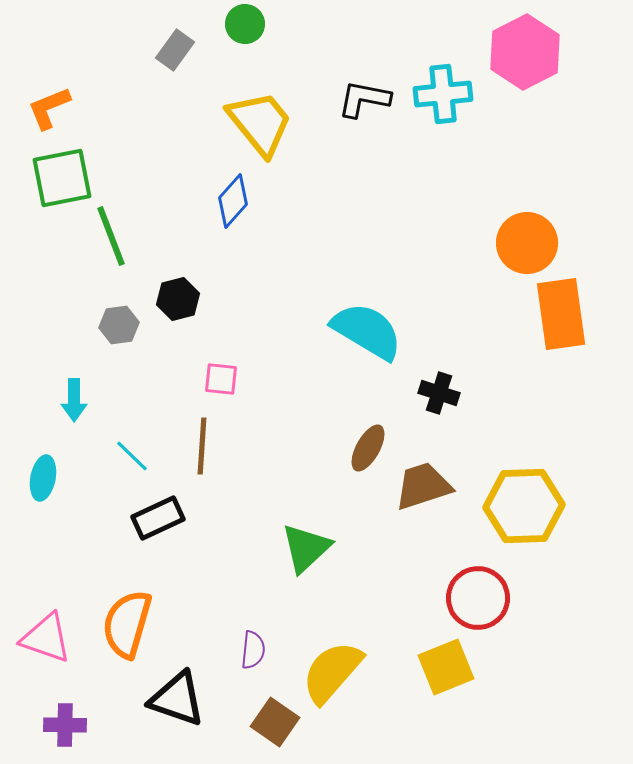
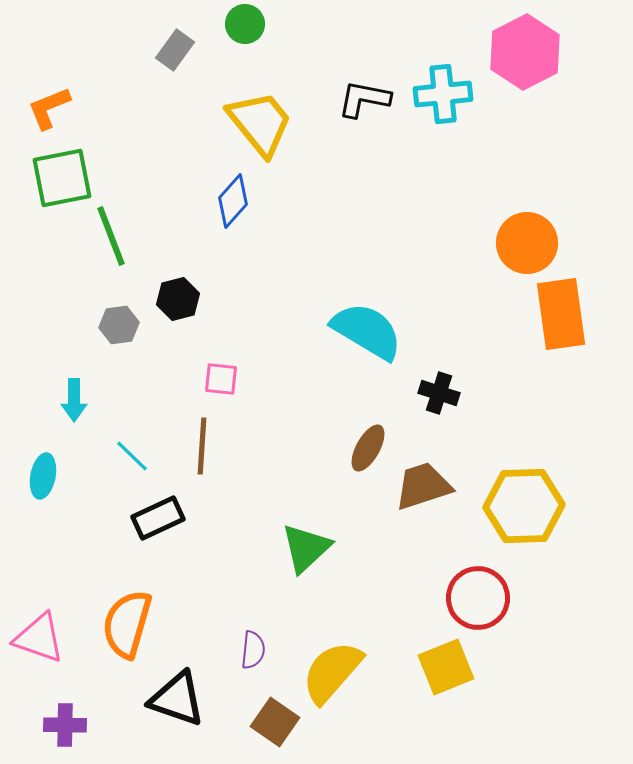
cyan ellipse: moved 2 px up
pink triangle: moved 7 px left
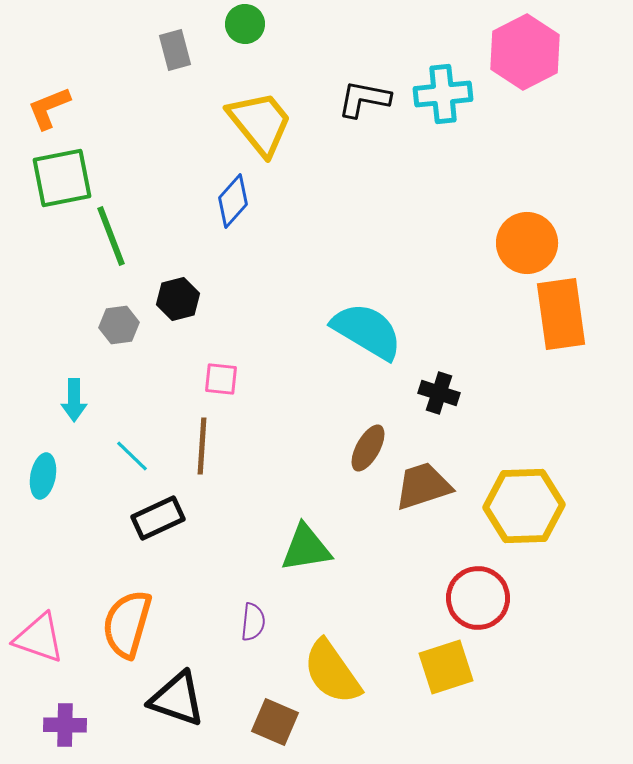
gray rectangle: rotated 51 degrees counterclockwise
green triangle: rotated 34 degrees clockwise
purple semicircle: moved 28 px up
yellow square: rotated 4 degrees clockwise
yellow semicircle: rotated 76 degrees counterclockwise
brown square: rotated 12 degrees counterclockwise
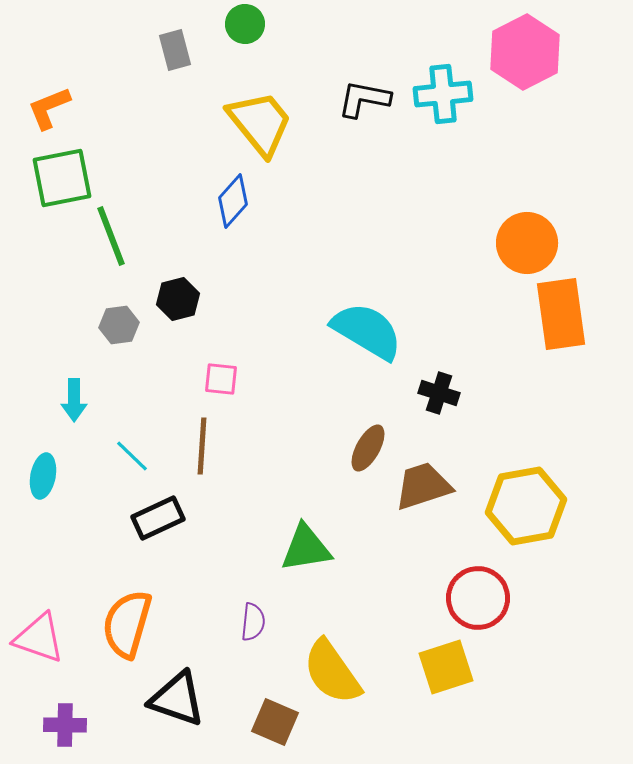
yellow hexagon: moved 2 px right; rotated 8 degrees counterclockwise
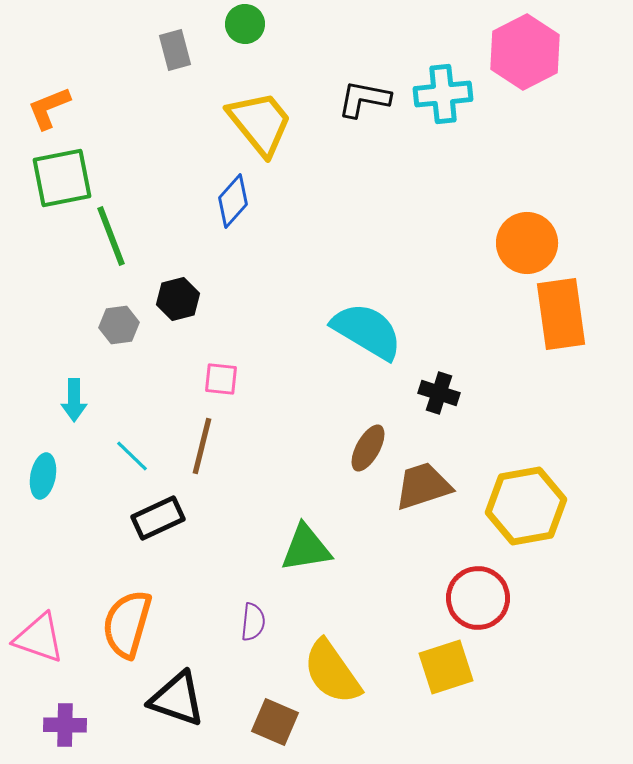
brown line: rotated 10 degrees clockwise
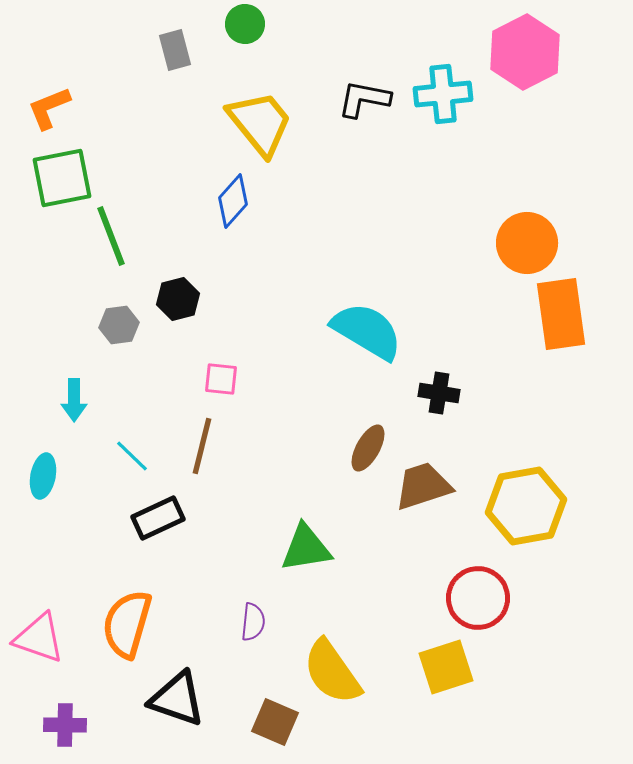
black cross: rotated 9 degrees counterclockwise
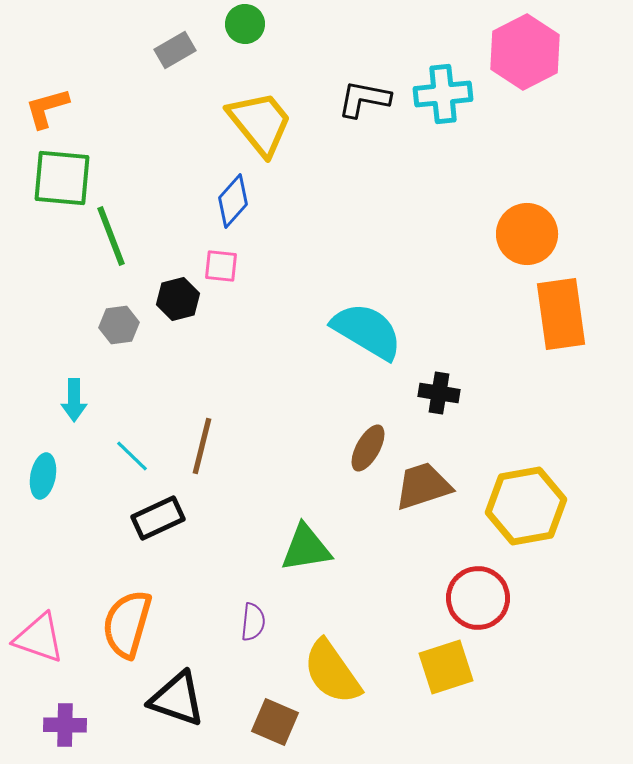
gray rectangle: rotated 75 degrees clockwise
orange L-shape: moved 2 px left; rotated 6 degrees clockwise
green square: rotated 16 degrees clockwise
orange circle: moved 9 px up
pink square: moved 113 px up
